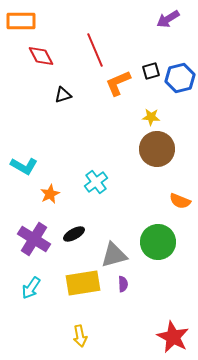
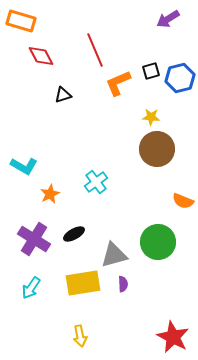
orange rectangle: rotated 16 degrees clockwise
orange semicircle: moved 3 px right
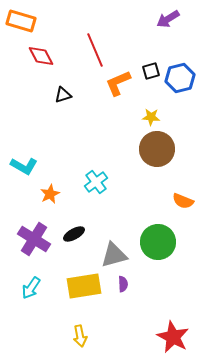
yellow rectangle: moved 1 px right, 3 px down
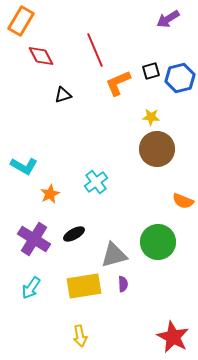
orange rectangle: rotated 76 degrees counterclockwise
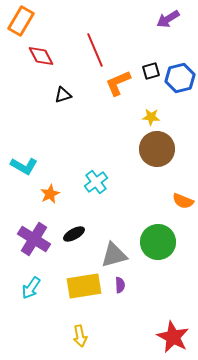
purple semicircle: moved 3 px left, 1 px down
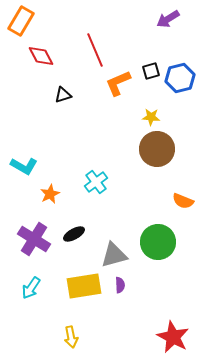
yellow arrow: moved 9 px left, 1 px down
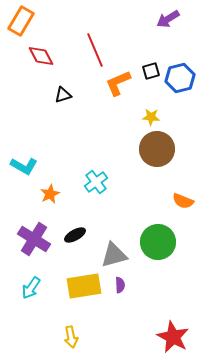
black ellipse: moved 1 px right, 1 px down
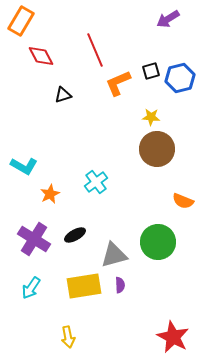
yellow arrow: moved 3 px left
